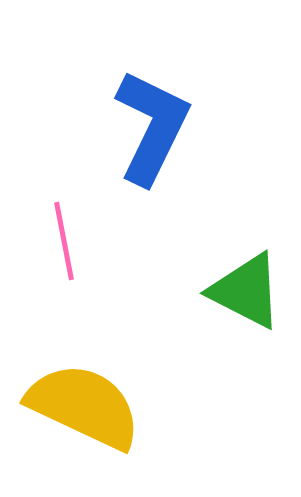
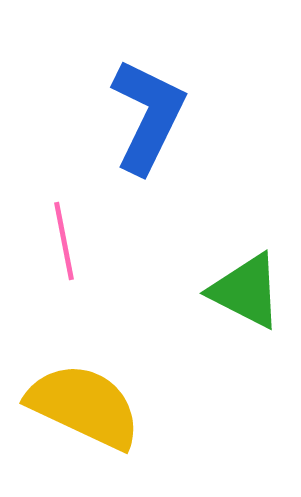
blue L-shape: moved 4 px left, 11 px up
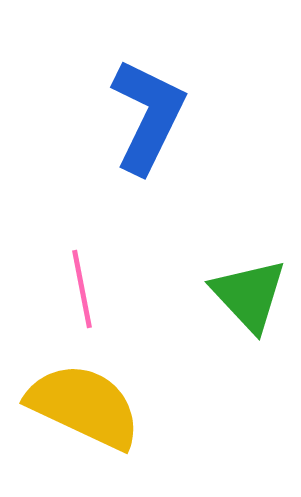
pink line: moved 18 px right, 48 px down
green triangle: moved 3 px right, 4 px down; rotated 20 degrees clockwise
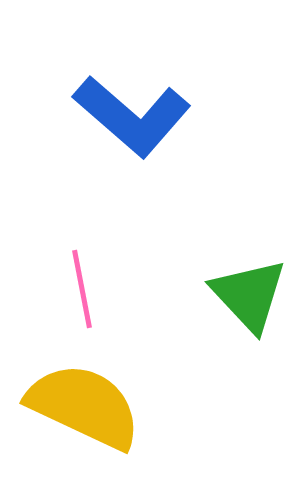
blue L-shape: moved 16 px left; rotated 105 degrees clockwise
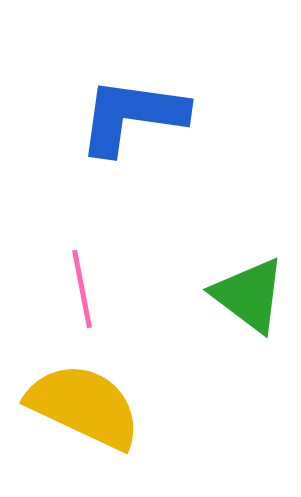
blue L-shape: rotated 147 degrees clockwise
green triangle: rotated 10 degrees counterclockwise
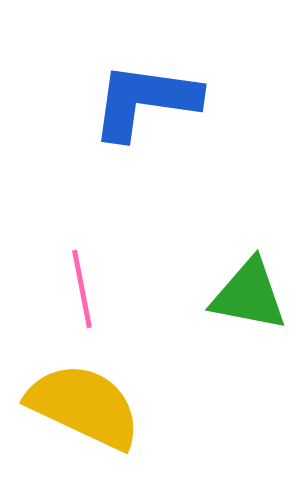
blue L-shape: moved 13 px right, 15 px up
green triangle: rotated 26 degrees counterclockwise
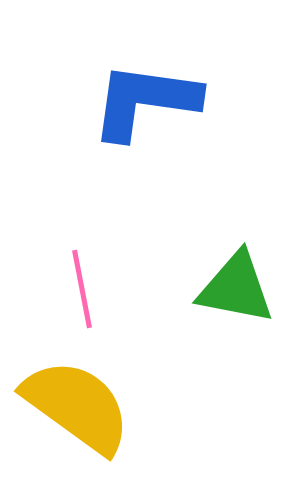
green triangle: moved 13 px left, 7 px up
yellow semicircle: moved 7 px left; rotated 11 degrees clockwise
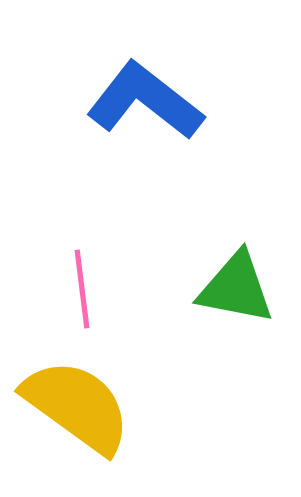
blue L-shape: rotated 30 degrees clockwise
pink line: rotated 4 degrees clockwise
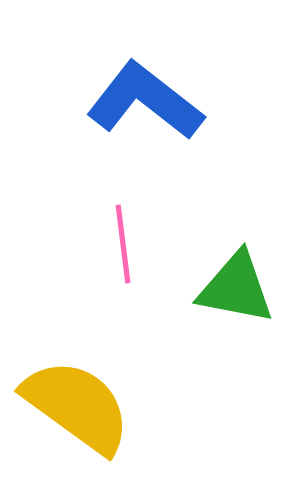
pink line: moved 41 px right, 45 px up
